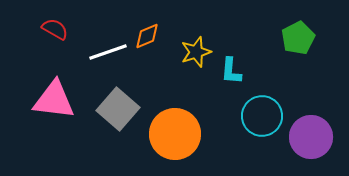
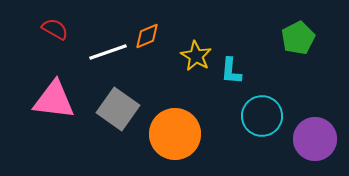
yellow star: moved 4 px down; rotated 24 degrees counterclockwise
gray square: rotated 6 degrees counterclockwise
purple circle: moved 4 px right, 2 px down
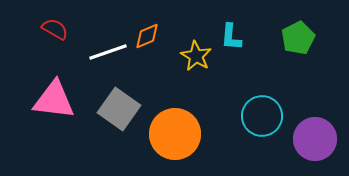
cyan L-shape: moved 34 px up
gray square: moved 1 px right
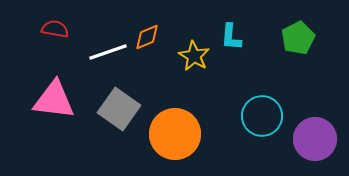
red semicircle: rotated 20 degrees counterclockwise
orange diamond: moved 1 px down
yellow star: moved 2 px left
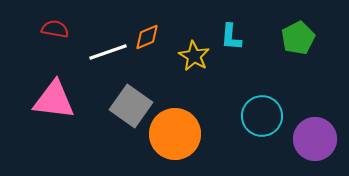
gray square: moved 12 px right, 3 px up
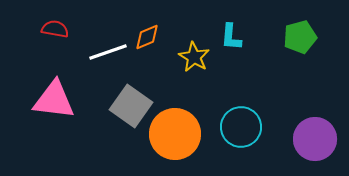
green pentagon: moved 2 px right, 1 px up; rotated 12 degrees clockwise
yellow star: moved 1 px down
cyan circle: moved 21 px left, 11 px down
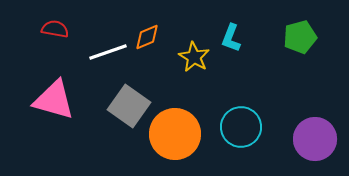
cyan L-shape: moved 1 px down; rotated 16 degrees clockwise
pink triangle: rotated 9 degrees clockwise
gray square: moved 2 px left
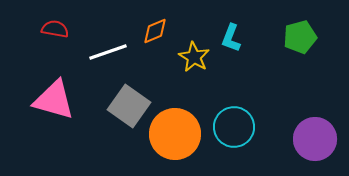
orange diamond: moved 8 px right, 6 px up
cyan circle: moved 7 px left
